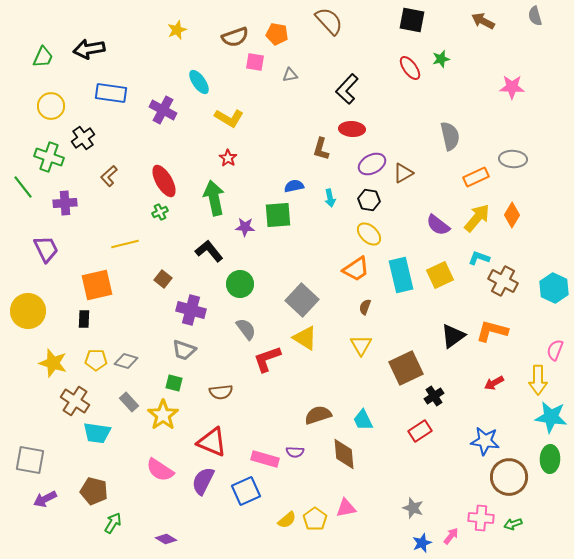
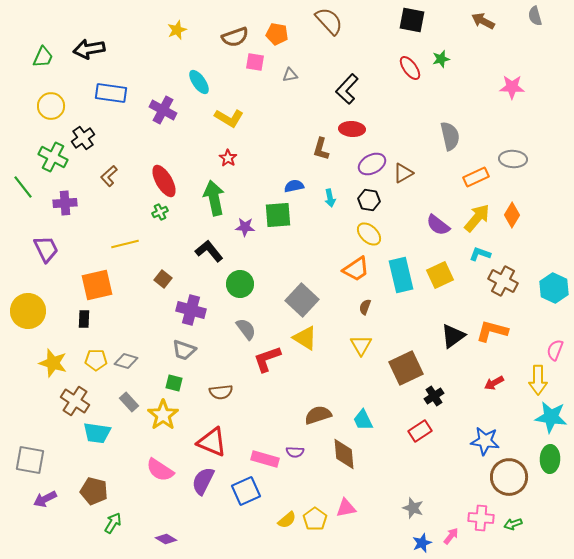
green cross at (49, 157): moved 4 px right; rotated 8 degrees clockwise
cyan L-shape at (479, 258): moved 1 px right, 4 px up
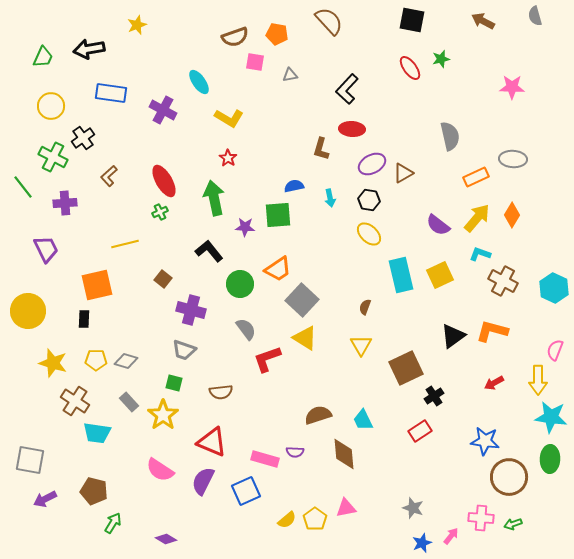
yellow star at (177, 30): moved 40 px left, 5 px up
orange trapezoid at (356, 269): moved 78 px left
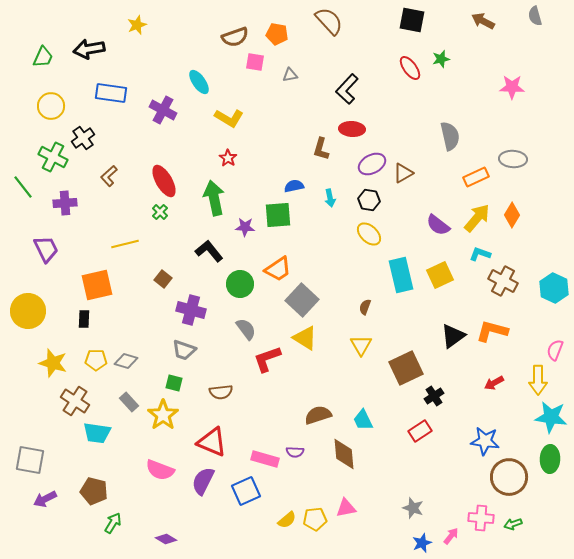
green cross at (160, 212): rotated 21 degrees counterclockwise
pink semicircle at (160, 470): rotated 12 degrees counterclockwise
yellow pentagon at (315, 519): rotated 30 degrees clockwise
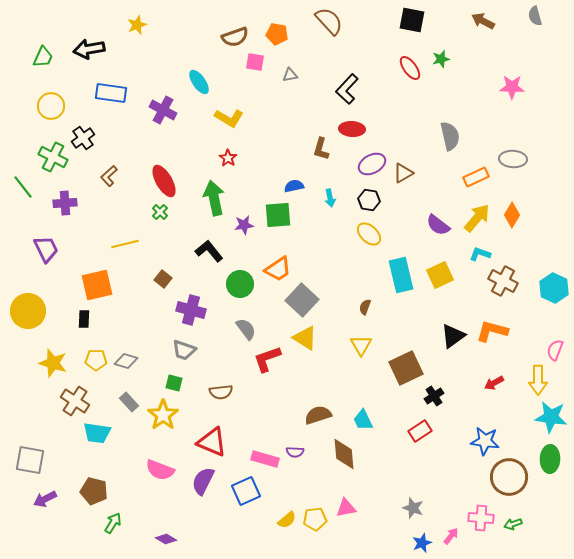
purple star at (245, 227): moved 1 px left, 2 px up; rotated 12 degrees counterclockwise
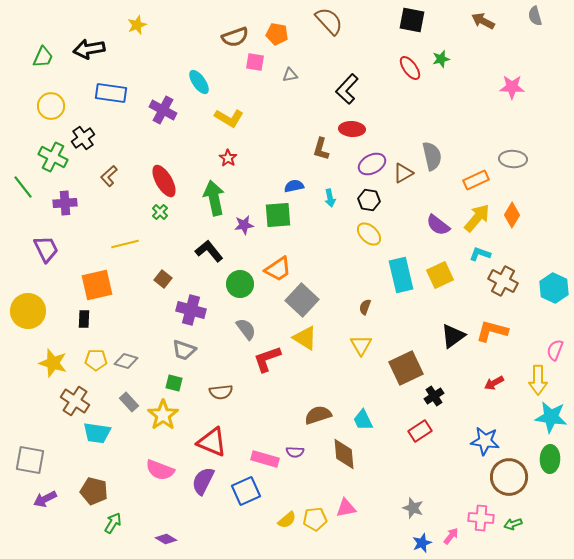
gray semicircle at (450, 136): moved 18 px left, 20 px down
orange rectangle at (476, 177): moved 3 px down
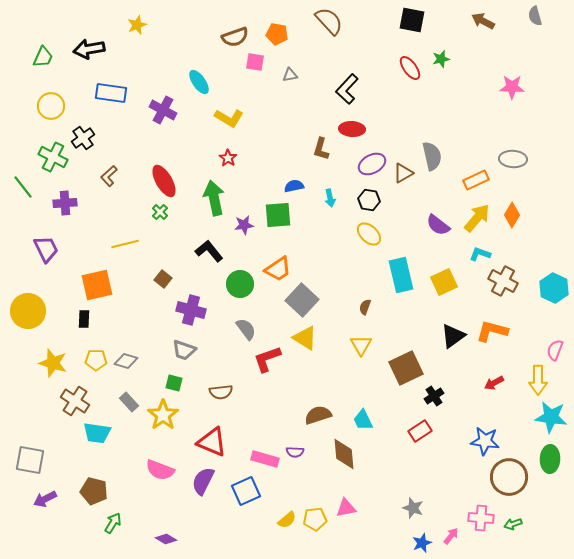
yellow square at (440, 275): moved 4 px right, 7 px down
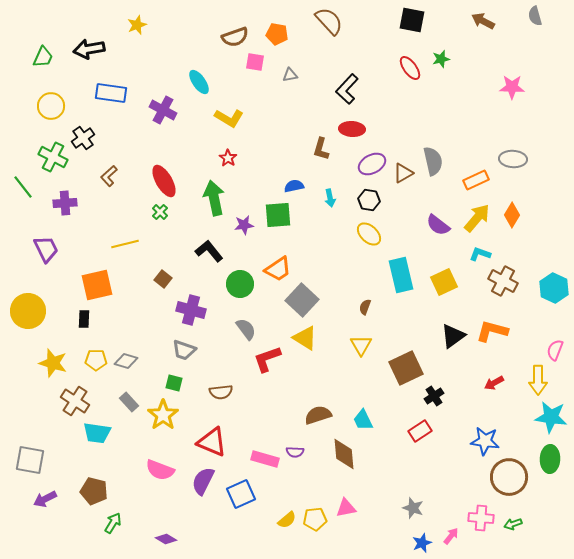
gray semicircle at (432, 156): moved 1 px right, 5 px down
blue square at (246, 491): moved 5 px left, 3 px down
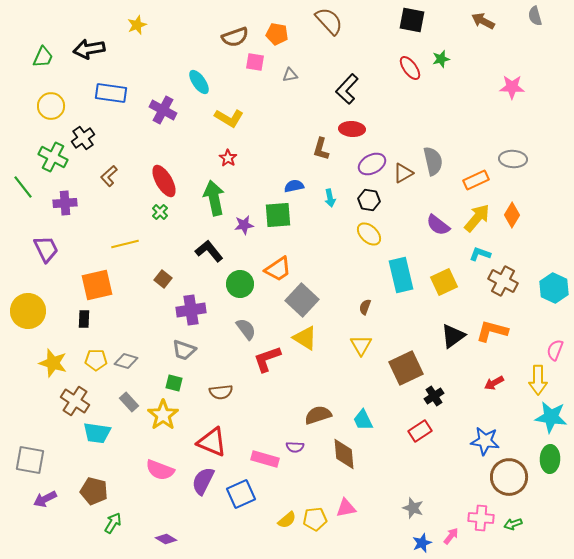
purple cross at (191, 310): rotated 24 degrees counterclockwise
purple semicircle at (295, 452): moved 5 px up
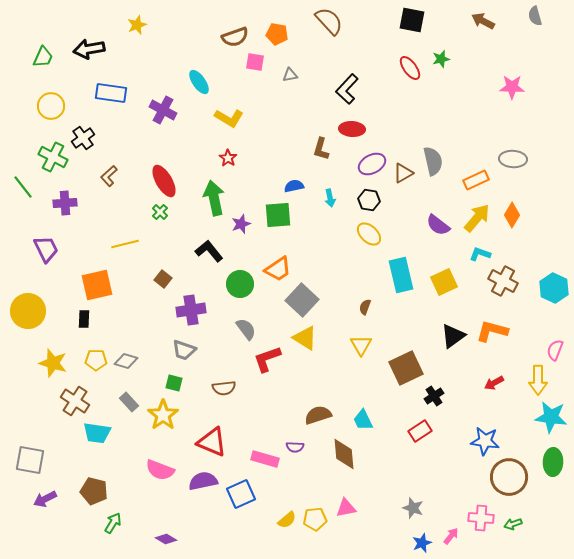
purple star at (244, 225): moved 3 px left, 1 px up; rotated 12 degrees counterclockwise
brown semicircle at (221, 392): moved 3 px right, 4 px up
green ellipse at (550, 459): moved 3 px right, 3 px down
purple semicircle at (203, 481): rotated 52 degrees clockwise
